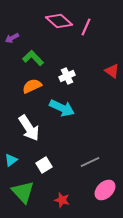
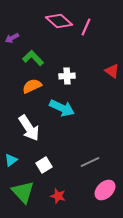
white cross: rotated 21 degrees clockwise
red star: moved 4 px left, 4 px up
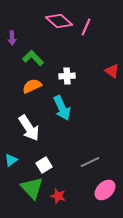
purple arrow: rotated 64 degrees counterclockwise
cyan arrow: rotated 40 degrees clockwise
green triangle: moved 9 px right, 4 px up
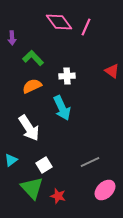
pink diamond: moved 1 px down; rotated 12 degrees clockwise
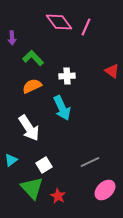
red star: rotated 14 degrees clockwise
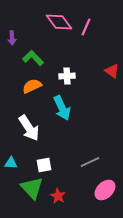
cyan triangle: moved 3 px down; rotated 40 degrees clockwise
white square: rotated 21 degrees clockwise
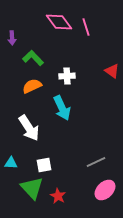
pink line: rotated 42 degrees counterclockwise
gray line: moved 6 px right
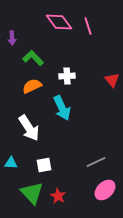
pink line: moved 2 px right, 1 px up
red triangle: moved 9 px down; rotated 14 degrees clockwise
green triangle: moved 5 px down
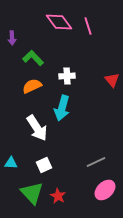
cyan arrow: rotated 40 degrees clockwise
white arrow: moved 8 px right
white square: rotated 14 degrees counterclockwise
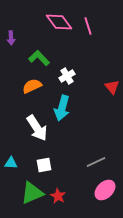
purple arrow: moved 1 px left
green L-shape: moved 6 px right
white cross: rotated 28 degrees counterclockwise
red triangle: moved 7 px down
white square: rotated 14 degrees clockwise
green triangle: rotated 50 degrees clockwise
